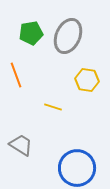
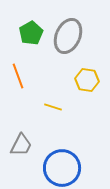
green pentagon: rotated 20 degrees counterclockwise
orange line: moved 2 px right, 1 px down
gray trapezoid: rotated 85 degrees clockwise
blue circle: moved 15 px left
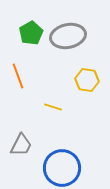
gray ellipse: rotated 56 degrees clockwise
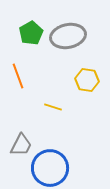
blue circle: moved 12 px left
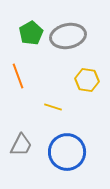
blue circle: moved 17 px right, 16 px up
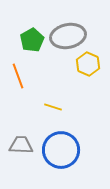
green pentagon: moved 1 px right, 7 px down
yellow hexagon: moved 1 px right, 16 px up; rotated 15 degrees clockwise
gray trapezoid: rotated 115 degrees counterclockwise
blue circle: moved 6 px left, 2 px up
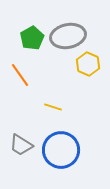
green pentagon: moved 2 px up
orange line: moved 2 px right, 1 px up; rotated 15 degrees counterclockwise
gray trapezoid: rotated 150 degrees counterclockwise
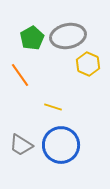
blue circle: moved 5 px up
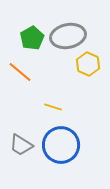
orange line: moved 3 px up; rotated 15 degrees counterclockwise
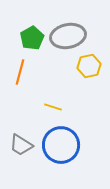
yellow hexagon: moved 1 px right, 2 px down; rotated 25 degrees clockwise
orange line: rotated 65 degrees clockwise
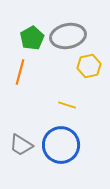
yellow line: moved 14 px right, 2 px up
